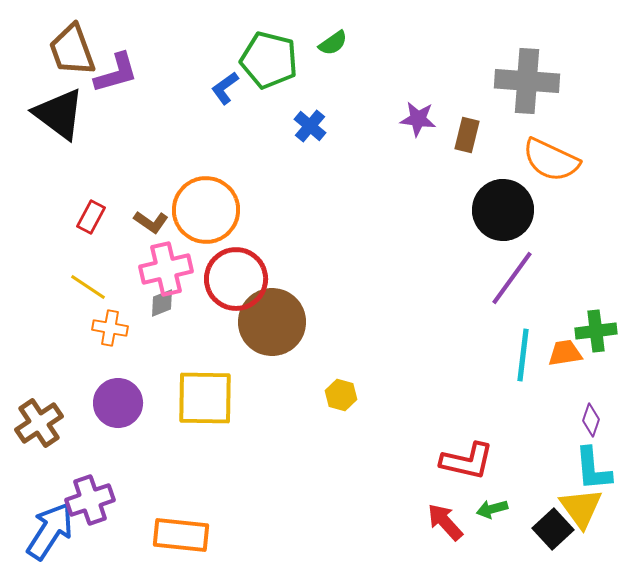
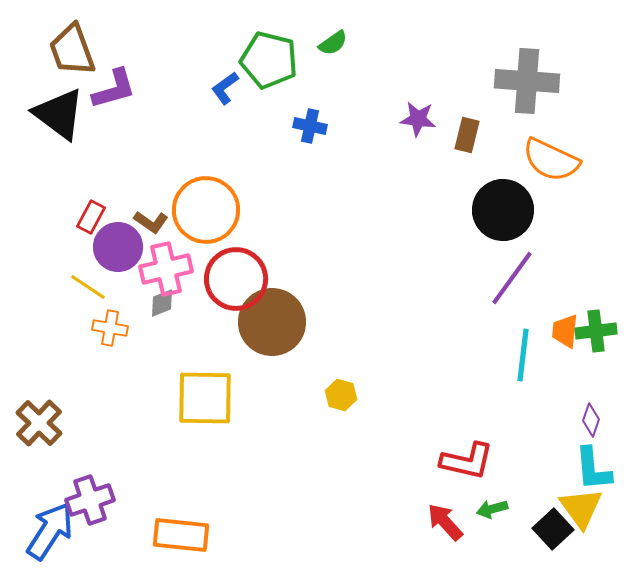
purple L-shape: moved 2 px left, 16 px down
blue cross: rotated 28 degrees counterclockwise
orange trapezoid: moved 22 px up; rotated 75 degrees counterclockwise
purple circle: moved 156 px up
brown cross: rotated 12 degrees counterclockwise
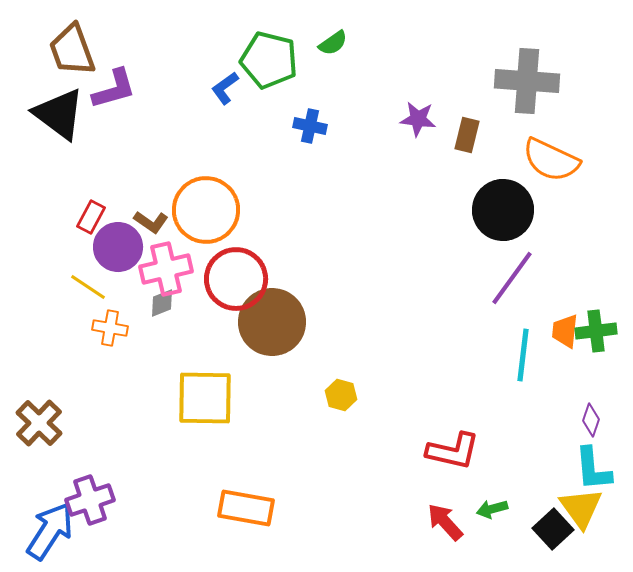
red L-shape: moved 14 px left, 10 px up
orange rectangle: moved 65 px right, 27 px up; rotated 4 degrees clockwise
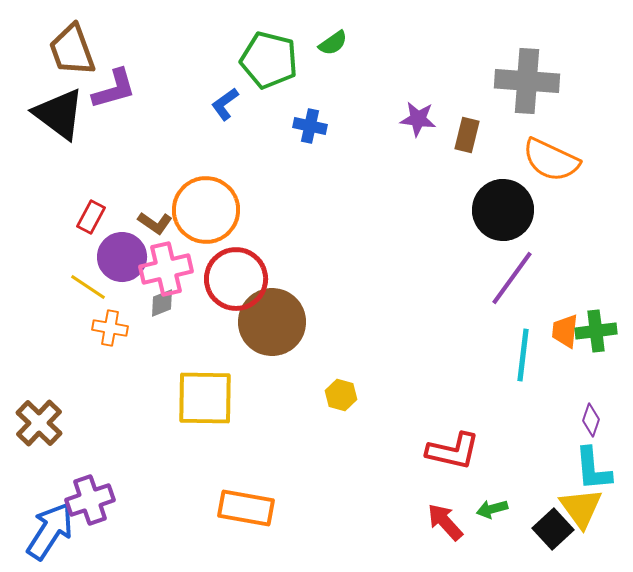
blue L-shape: moved 16 px down
brown L-shape: moved 4 px right, 1 px down
purple circle: moved 4 px right, 10 px down
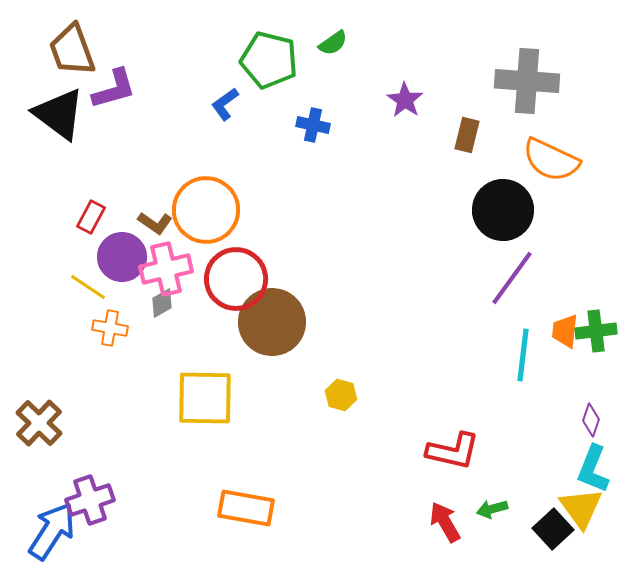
purple star: moved 13 px left, 19 px up; rotated 27 degrees clockwise
blue cross: moved 3 px right, 1 px up
gray diamond: rotated 8 degrees counterclockwise
cyan L-shape: rotated 27 degrees clockwise
red arrow: rotated 12 degrees clockwise
blue arrow: moved 2 px right
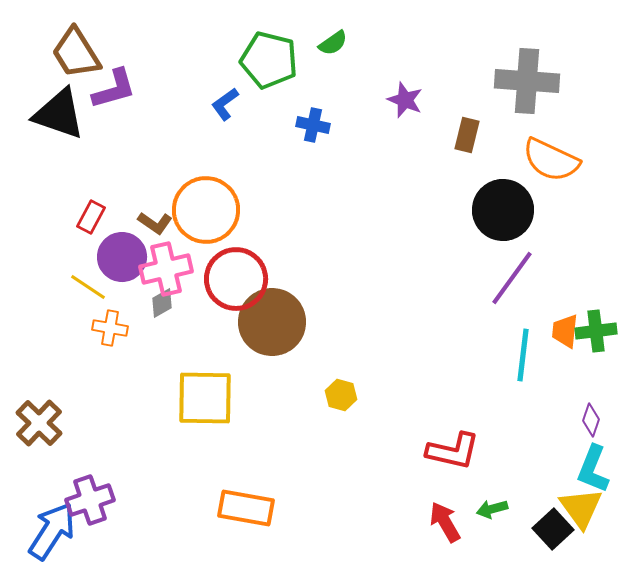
brown trapezoid: moved 4 px right, 3 px down; rotated 12 degrees counterclockwise
purple star: rotated 12 degrees counterclockwise
black triangle: rotated 18 degrees counterclockwise
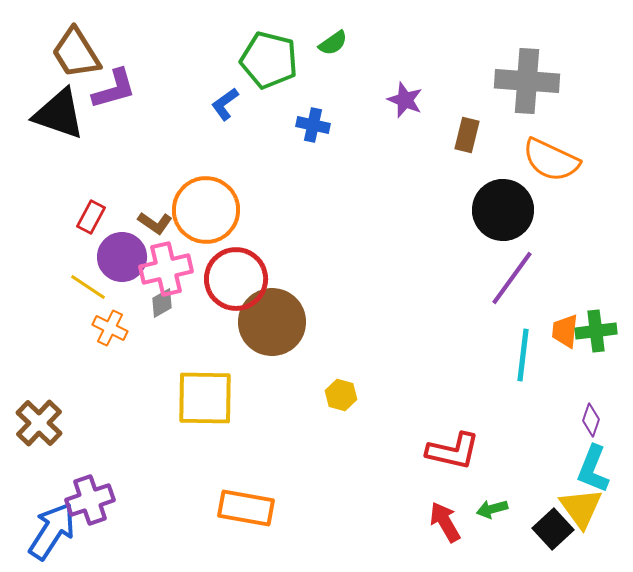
orange cross: rotated 16 degrees clockwise
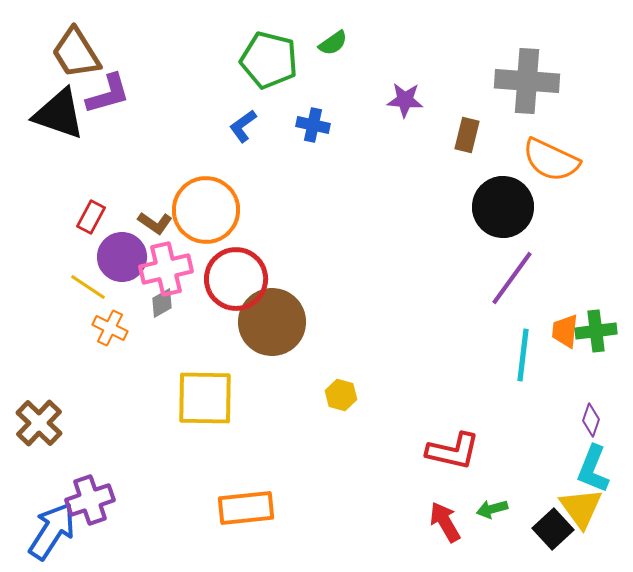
purple L-shape: moved 6 px left, 5 px down
purple star: rotated 18 degrees counterclockwise
blue L-shape: moved 18 px right, 22 px down
black circle: moved 3 px up
orange rectangle: rotated 16 degrees counterclockwise
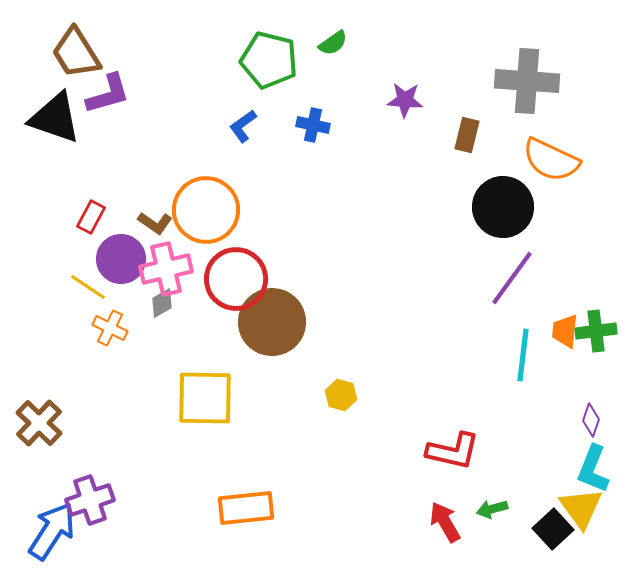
black triangle: moved 4 px left, 4 px down
purple circle: moved 1 px left, 2 px down
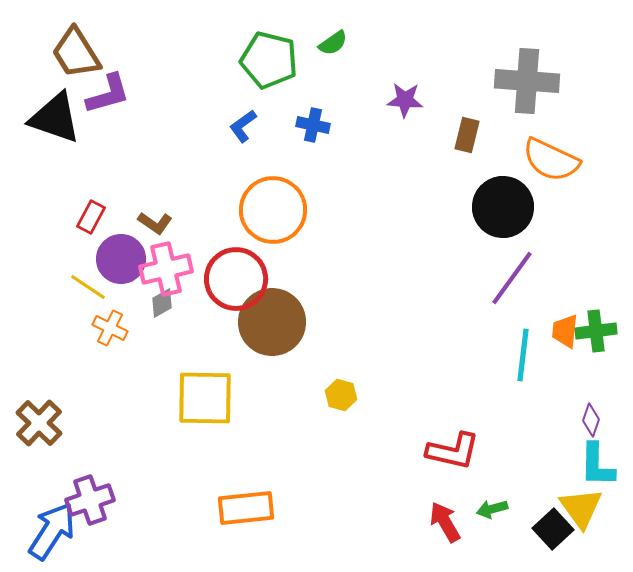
orange circle: moved 67 px right
cyan L-shape: moved 4 px right, 4 px up; rotated 21 degrees counterclockwise
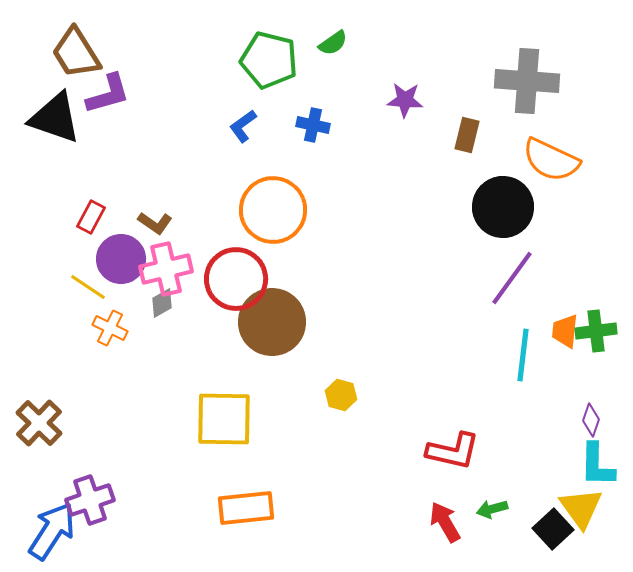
yellow square: moved 19 px right, 21 px down
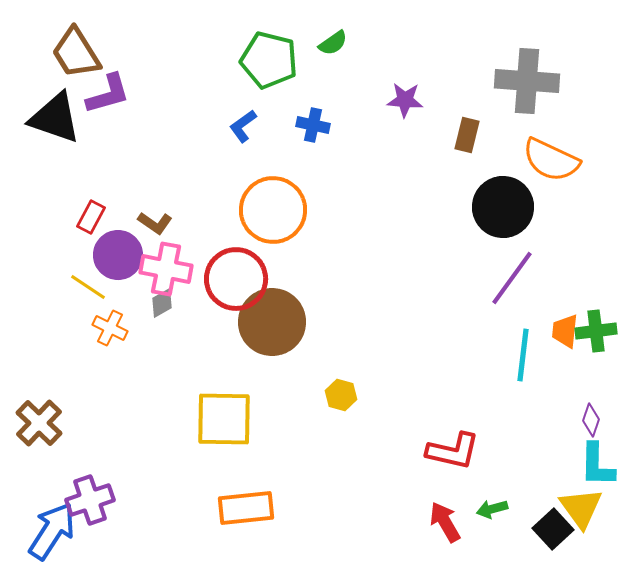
purple circle: moved 3 px left, 4 px up
pink cross: rotated 24 degrees clockwise
